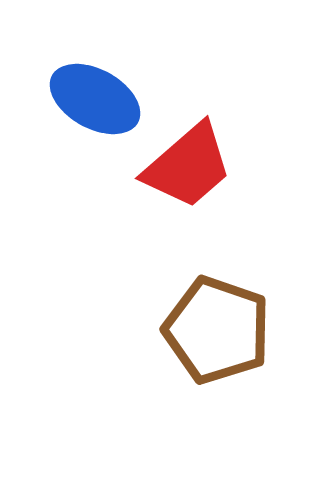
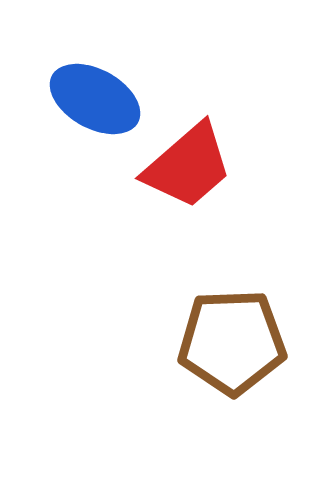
brown pentagon: moved 15 px right, 12 px down; rotated 21 degrees counterclockwise
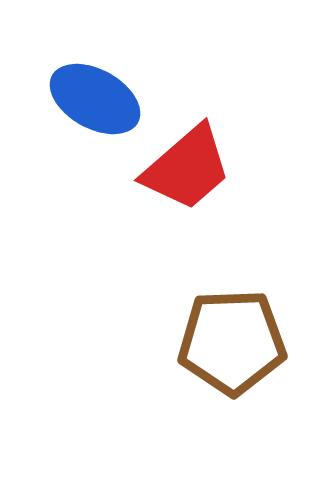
red trapezoid: moved 1 px left, 2 px down
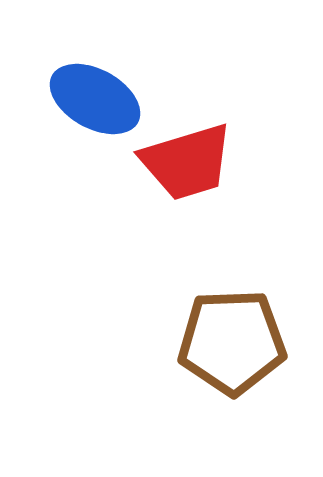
red trapezoid: moved 6 px up; rotated 24 degrees clockwise
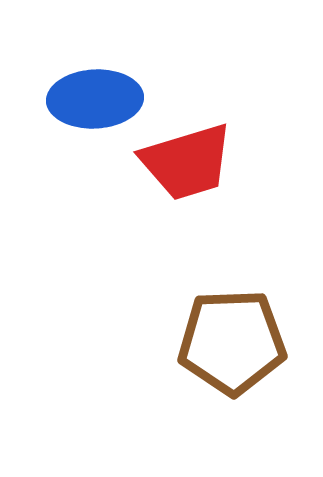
blue ellipse: rotated 32 degrees counterclockwise
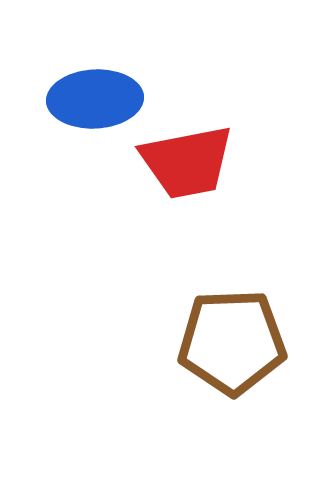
red trapezoid: rotated 6 degrees clockwise
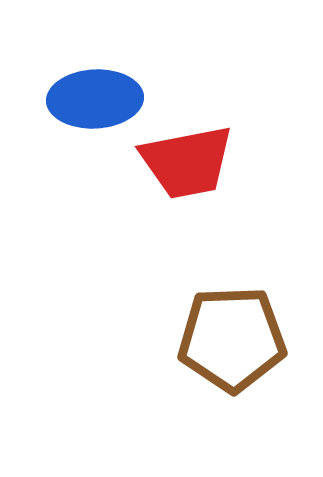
brown pentagon: moved 3 px up
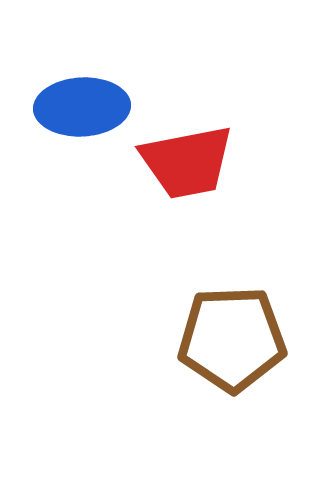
blue ellipse: moved 13 px left, 8 px down
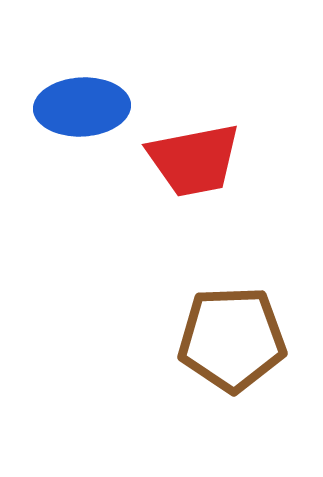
red trapezoid: moved 7 px right, 2 px up
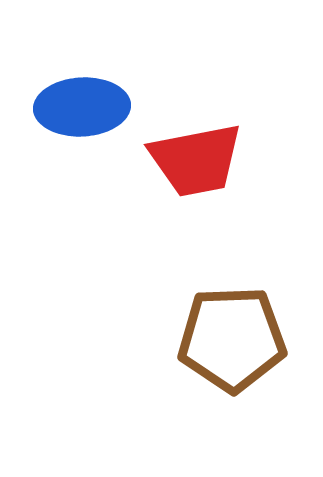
red trapezoid: moved 2 px right
